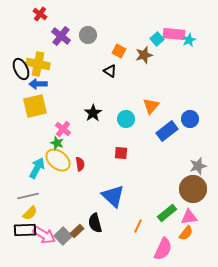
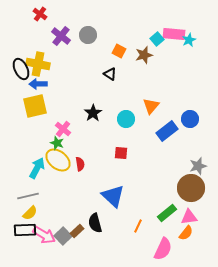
black triangle: moved 3 px down
brown circle: moved 2 px left, 1 px up
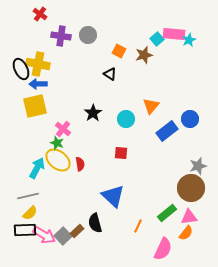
purple cross: rotated 30 degrees counterclockwise
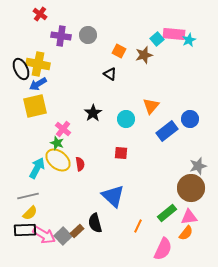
blue arrow: rotated 30 degrees counterclockwise
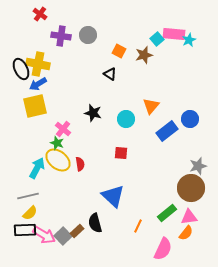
black star: rotated 24 degrees counterclockwise
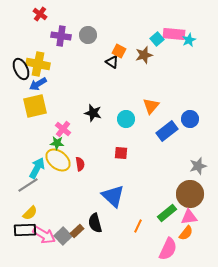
black triangle: moved 2 px right, 12 px up
green star: rotated 16 degrees counterclockwise
brown circle: moved 1 px left, 6 px down
gray line: moved 11 px up; rotated 20 degrees counterclockwise
pink semicircle: moved 5 px right
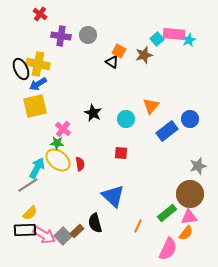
black star: rotated 12 degrees clockwise
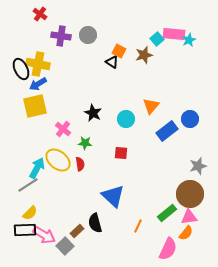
green star: moved 28 px right
gray square: moved 2 px right, 10 px down
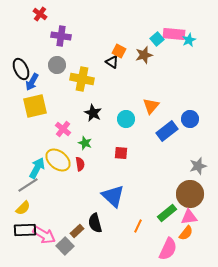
gray circle: moved 31 px left, 30 px down
yellow cross: moved 44 px right, 15 px down
blue arrow: moved 6 px left, 2 px up; rotated 30 degrees counterclockwise
green star: rotated 16 degrees clockwise
yellow semicircle: moved 7 px left, 5 px up
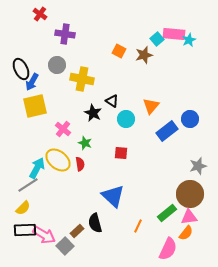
purple cross: moved 4 px right, 2 px up
black triangle: moved 39 px down
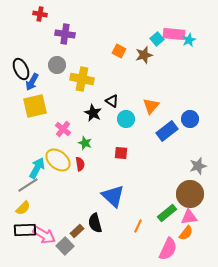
red cross: rotated 24 degrees counterclockwise
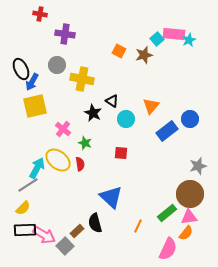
blue triangle: moved 2 px left, 1 px down
